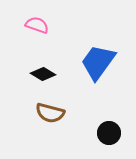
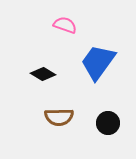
pink semicircle: moved 28 px right
brown semicircle: moved 9 px right, 4 px down; rotated 16 degrees counterclockwise
black circle: moved 1 px left, 10 px up
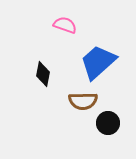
blue trapezoid: rotated 12 degrees clockwise
black diamond: rotated 70 degrees clockwise
brown semicircle: moved 24 px right, 16 px up
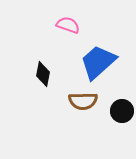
pink semicircle: moved 3 px right
black circle: moved 14 px right, 12 px up
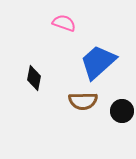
pink semicircle: moved 4 px left, 2 px up
black diamond: moved 9 px left, 4 px down
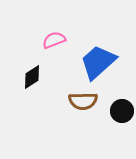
pink semicircle: moved 10 px left, 17 px down; rotated 40 degrees counterclockwise
black diamond: moved 2 px left, 1 px up; rotated 45 degrees clockwise
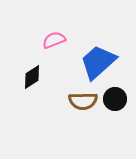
black circle: moved 7 px left, 12 px up
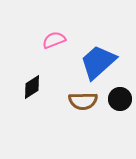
black diamond: moved 10 px down
black circle: moved 5 px right
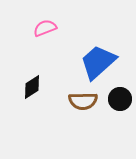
pink semicircle: moved 9 px left, 12 px up
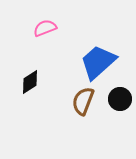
black diamond: moved 2 px left, 5 px up
brown semicircle: rotated 112 degrees clockwise
